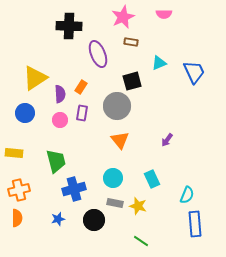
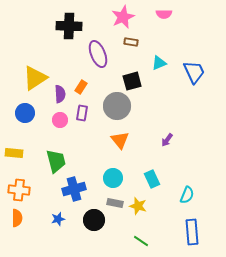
orange cross: rotated 20 degrees clockwise
blue rectangle: moved 3 px left, 8 px down
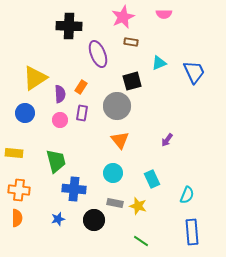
cyan circle: moved 5 px up
blue cross: rotated 20 degrees clockwise
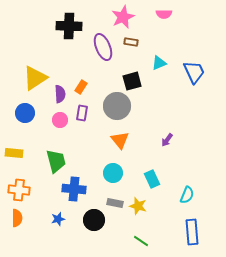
purple ellipse: moved 5 px right, 7 px up
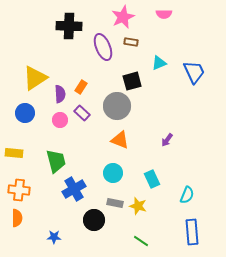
purple rectangle: rotated 56 degrees counterclockwise
orange triangle: rotated 30 degrees counterclockwise
blue cross: rotated 35 degrees counterclockwise
blue star: moved 4 px left, 18 px down; rotated 16 degrees clockwise
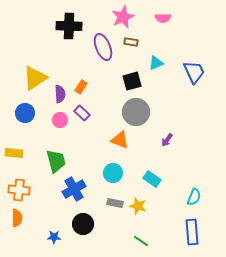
pink semicircle: moved 1 px left, 4 px down
cyan triangle: moved 3 px left
gray circle: moved 19 px right, 6 px down
cyan rectangle: rotated 30 degrees counterclockwise
cyan semicircle: moved 7 px right, 2 px down
black circle: moved 11 px left, 4 px down
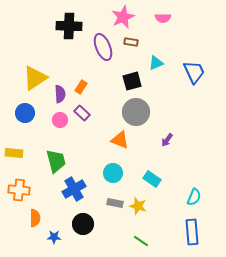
orange semicircle: moved 18 px right
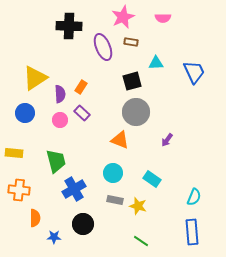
cyan triangle: rotated 21 degrees clockwise
gray rectangle: moved 3 px up
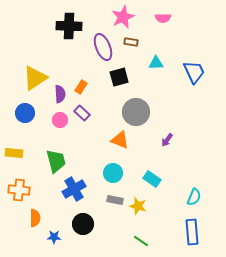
black square: moved 13 px left, 4 px up
